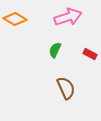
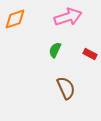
orange diamond: rotated 50 degrees counterclockwise
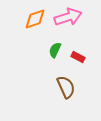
orange diamond: moved 20 px right
red rectangle: moved 12 px left, 3 px down
brown semicircle: moved 1 px up
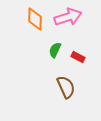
orange diamond: rotated 70 degrees counterclockwise
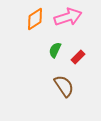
orange diamond: rotated 55 degrees clockwise
red rectangle: rotated 72 degrees counterclockwise
brown semicircle: moved 2 px left, 1 px up; rotated 10 degrees counterclockwise
